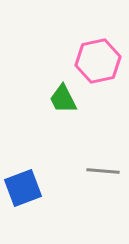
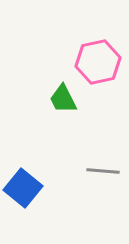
pink hexagon: moved 1 px down
blue square: rotated 30 degrees counterclockwise
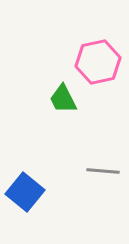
blue square: moved 2 px right, 4 px down
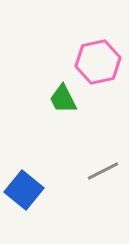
gray line: rotated 32 degrees counterclockwise
blue square: moved 1 px left, 2 px up
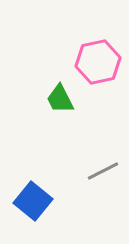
green trapezoid: moved 3 px left
blue square: moved 9 px right, 11 px down
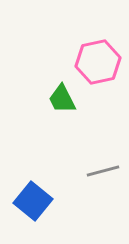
green trapezoid: moved 2 px right
gray line: rotated 12 degrees clockwise
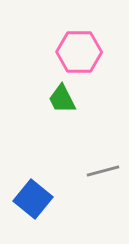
pink hexagon: moved 19 px left, 10 px up; rotated 12 degrees clockwise
blue square: moved 2 px up
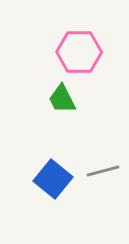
blue square: moved 20 px right, 20 px up
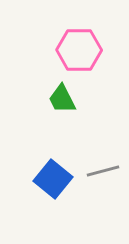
pink hexagon: moved 2 px up
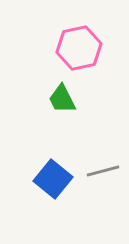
pink hexagon: moved 2 px up; rotated 12 degrees counterclockwise
